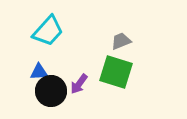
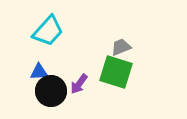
gray trapezoid: moved 6 px down
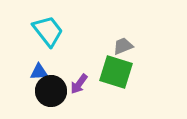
cyan trapezoid: rotated 80 degrees counterclockwise
gray trapezoid: moved 2 px right, 1 px up
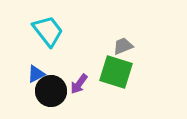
blue triangle: moved 3 px left, 2 px down; rotated 24 degrees counterclockwise
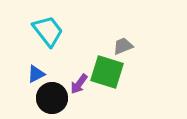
green square: moved 9 px left
black circle: moved 1 px right, 7 px down
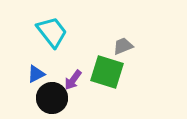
cyan trapezoid: moved 4 px right, 1 px down
purple arrow: moved 6 px left, 4 px up
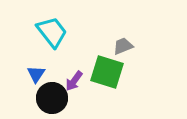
blue triangle: rotated 30 degrees counterclockwise
purple arrow: moved 1 px right, 1 px down
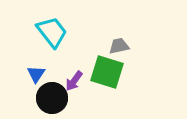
gray trapezoid: moved 4 px left; rotated 10 degrees clockwise
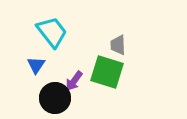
gray trapezoid: moved 1 px left, 1 px up; rotated 80 degrees counterclockwise
blue triangle: moved 9 px up
black circle: moved 3 px right
